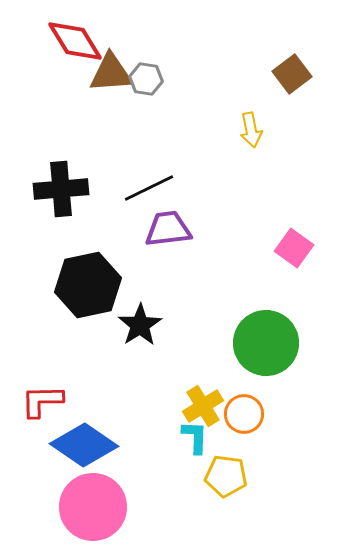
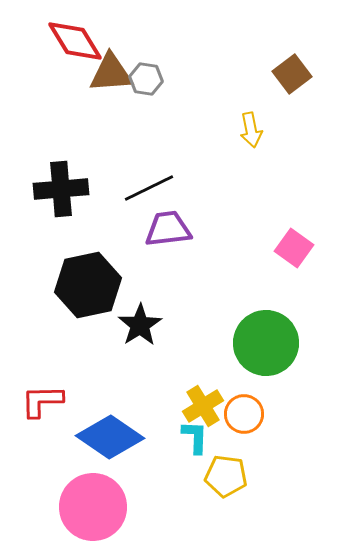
blue diamond: moved 26 px right, 8 px up
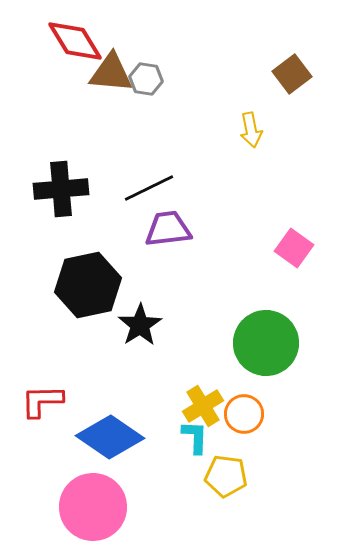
brown triangle: rotated 9 degrees clockwise
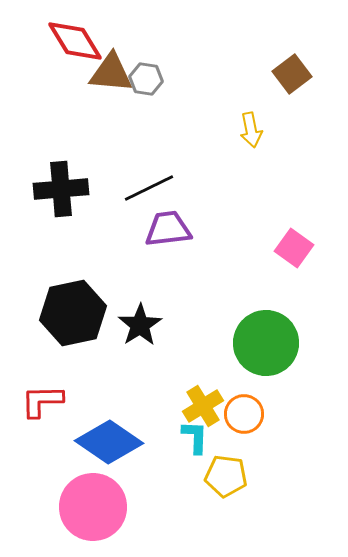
black hexagon: moved 15 px left, 28 px down
blue diamond: moved 1 px left, 5 px down
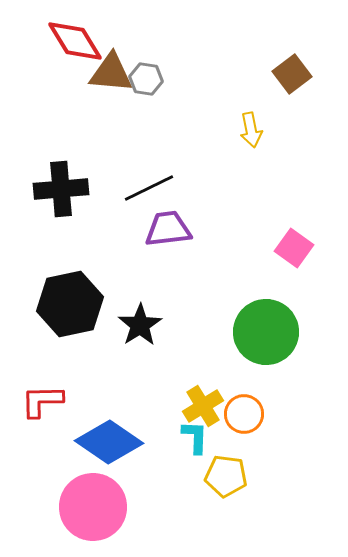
black hexagon: moved 3 px left, 9 px up
green circle: moved 11 px up
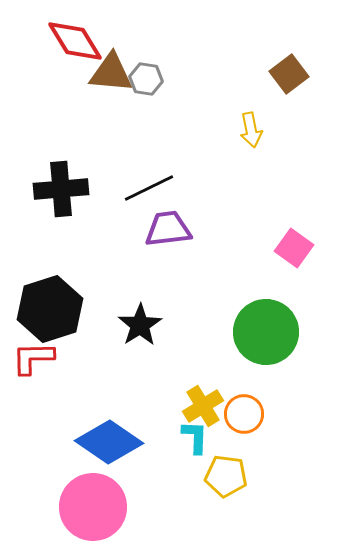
brown square: moved 3 px left
black hexagon: moved 20 px left, 5 px down; rotated 6 degrees counterclockwise
red L-shape: moved 9 px left, 43 px up
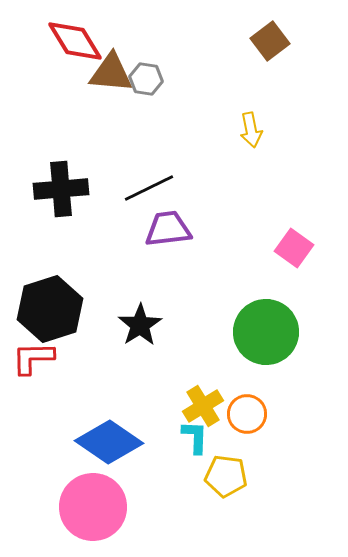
brown square: moved 19 px left, 33 px up
orange circle: moved 3 px right
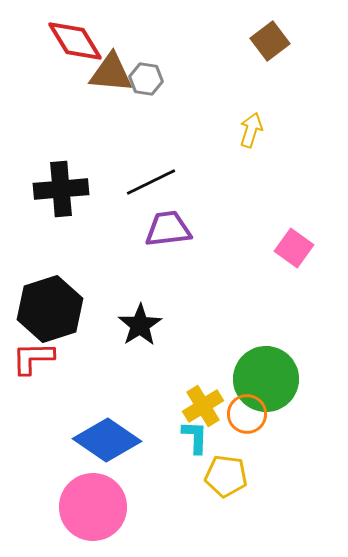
yellow arrow: rotated 152 degrees counterclockwise
black line: moved 2 px right, 6 px up
green circle: moved 47 px down
blue diamond: moved 2 px left, 2 px up
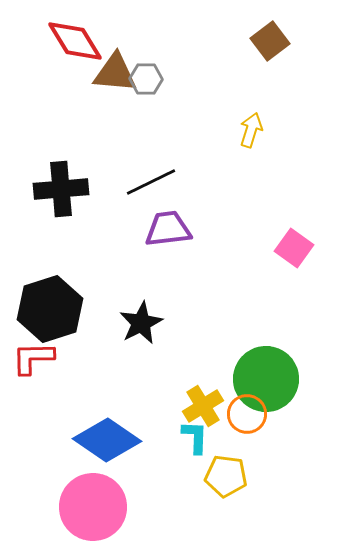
brown triangle: moved 4 px right
gray hexagon: rotated 8 degrees counterclockwise
black star: moved 1 px right, 2 px up; rotated 6 degrees clockwise
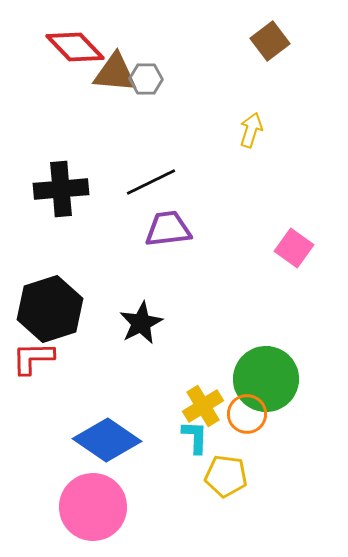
red diamond: moved 6 px down; rotated 12 degrees counterclockwise
